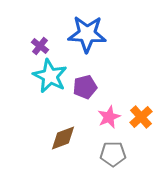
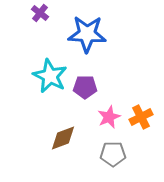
purple cross: moved 33 px up
purple pentagon: rotated 15 degrees clockwise
orange cross: rotated 15 degrees clockwise
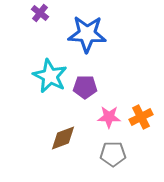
pink star: rotated 25 degrees clockwise
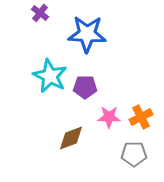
brown diamond: moved 8 px right
gray pentagon: moved 21 px right
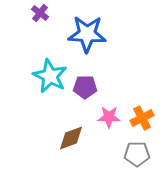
orange cross: moved 1 px right, 1 px down
gray pentagon: moved 3 px right
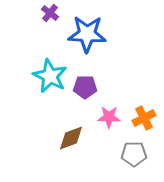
purple cross: moved 10 px right
orange cross: moved 2 px right
gray pentagon: moved 3 px left
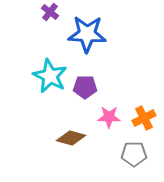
purple cross: moved 1 px up
brown diamond: rotated 36 degrees clockwise
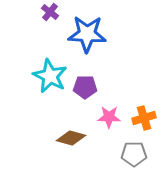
orange cross: rotated 10 degrees clockwise
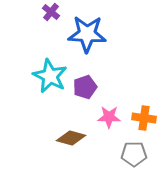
purple cross: moved 1 px right
purple pentagon: rotated 20 degrees counterclockwise
orange cross: rotated 25 degrees clockwise
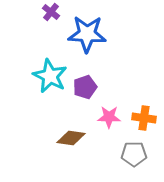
brown diamond: rotated 8 degrees counterclockwise
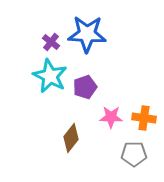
purple cross: moved 30 px down
pink star: moved 2 px right
brown diamond: rotated 60 degrees counterclockwise
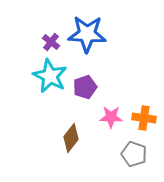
gray pentagon: rotated 20 degrees clockwise
